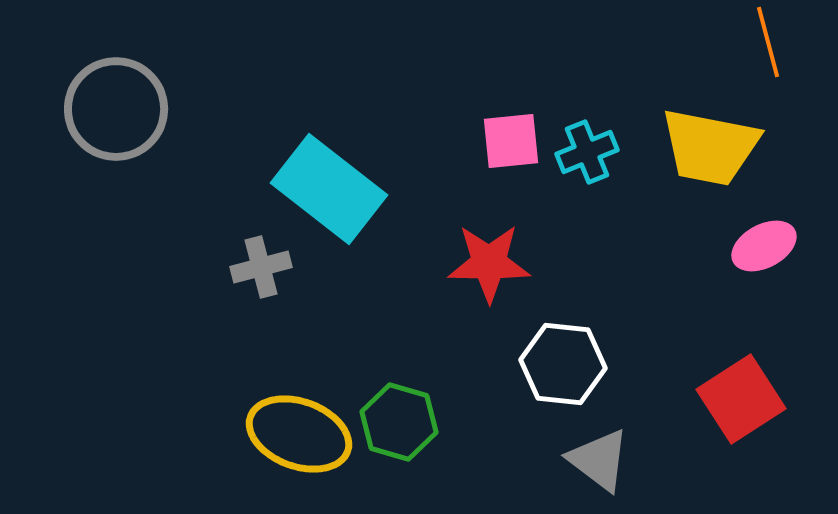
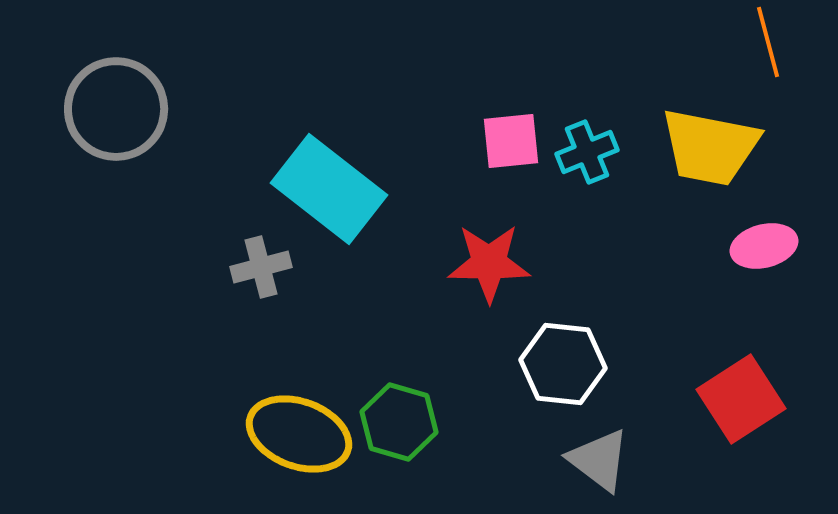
pink ellipse: rotated 14 degrees clockwise
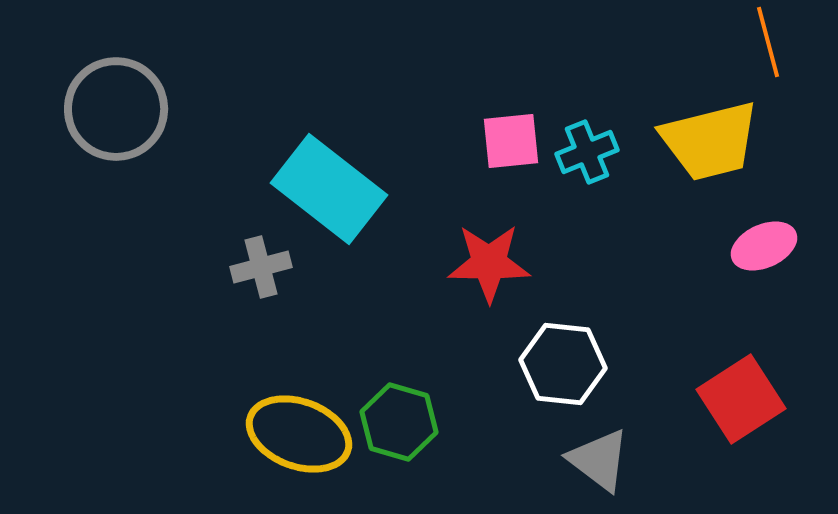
yellow trapezoid: moved 6 px up; rotated 25 degrees counterclockwise
pink ellipse: rotated 10 degrees counterclockwise
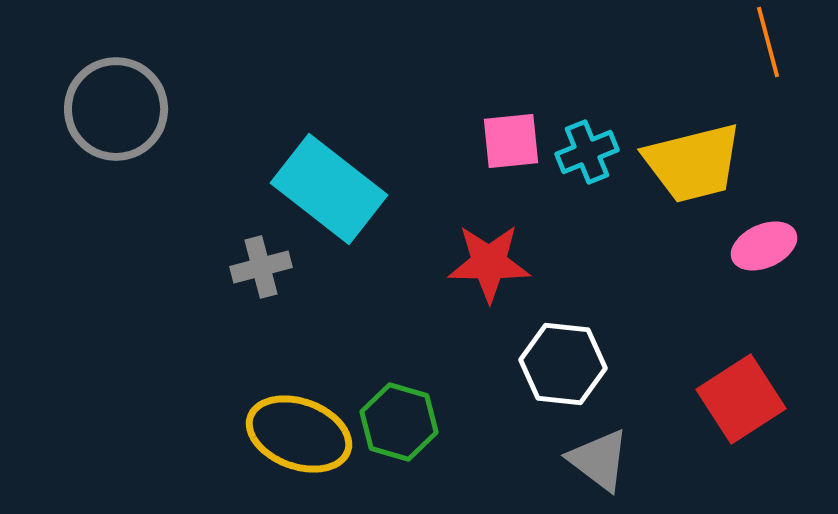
yellow trapezoid: moved 17 px left, 22 px down
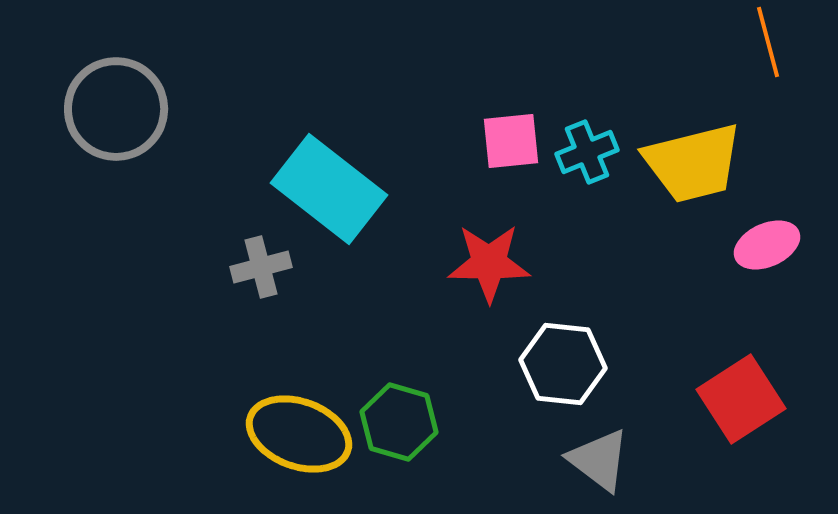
pink ellipse: moved 3 px right, 1 px up
